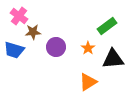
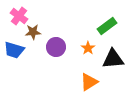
orange triangle: moved 1 px right
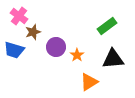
brown star: rotated 14 degrees counterclockwise
orange star: moved 11 px left, 7 px down
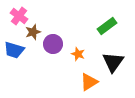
purple circle: moved 3 px left, 3 px up
orange star: moved 1 px right, 1 px up; rotated 16 degrees counterclockwise
black triangle: moved 3 px down; rotated 50 degrees counterclockwise
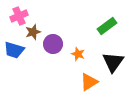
pink cross: rotated 30 degrees clockwise
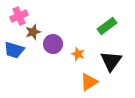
black triangle: moved 2 px left, 1 px up
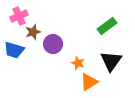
orange star: moved 9 px down
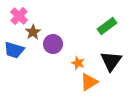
pink cross: rotated 24 degrees counterclockwise
brown star: rotated 14 degrees counterclockwise
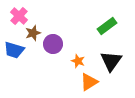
brown star: moved 1 px down; rotated 14 degrees clockwise
orange star: moved 2 px up
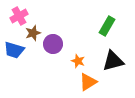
pink cross: rotated 18 degrees clockwise
green rectangle: rotated 24 degrees counterclockwise
black triangle: moved 2 px right; rotated 40 degrees clockwise
orange triangle: moved 1 px left
